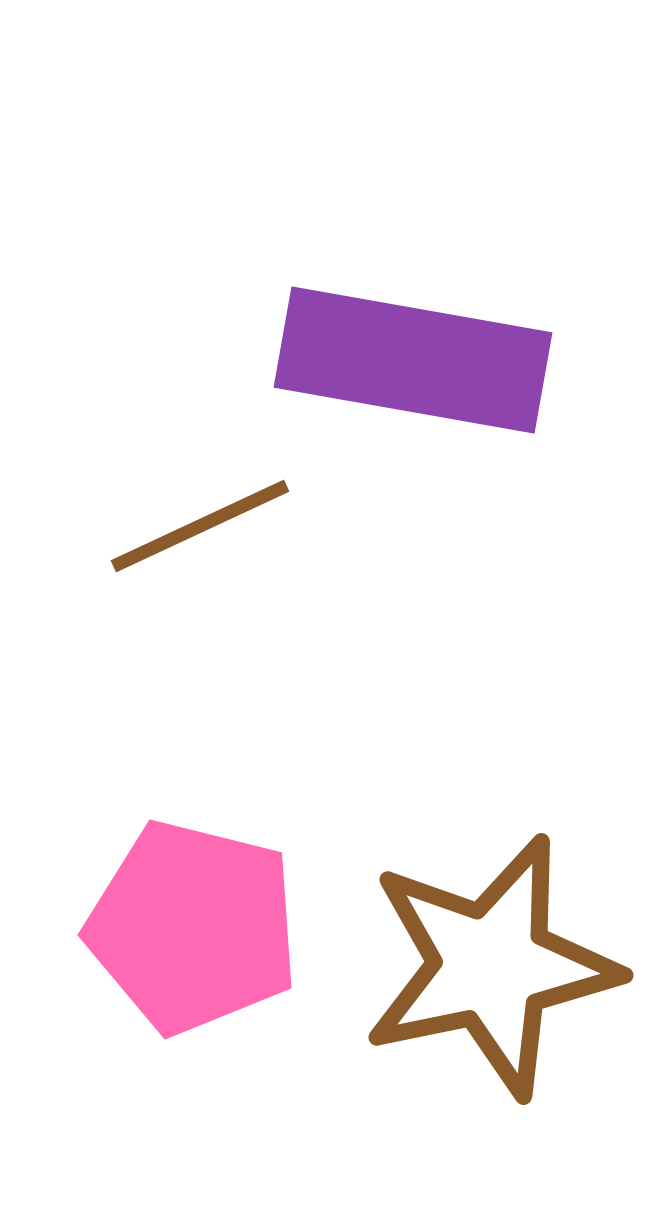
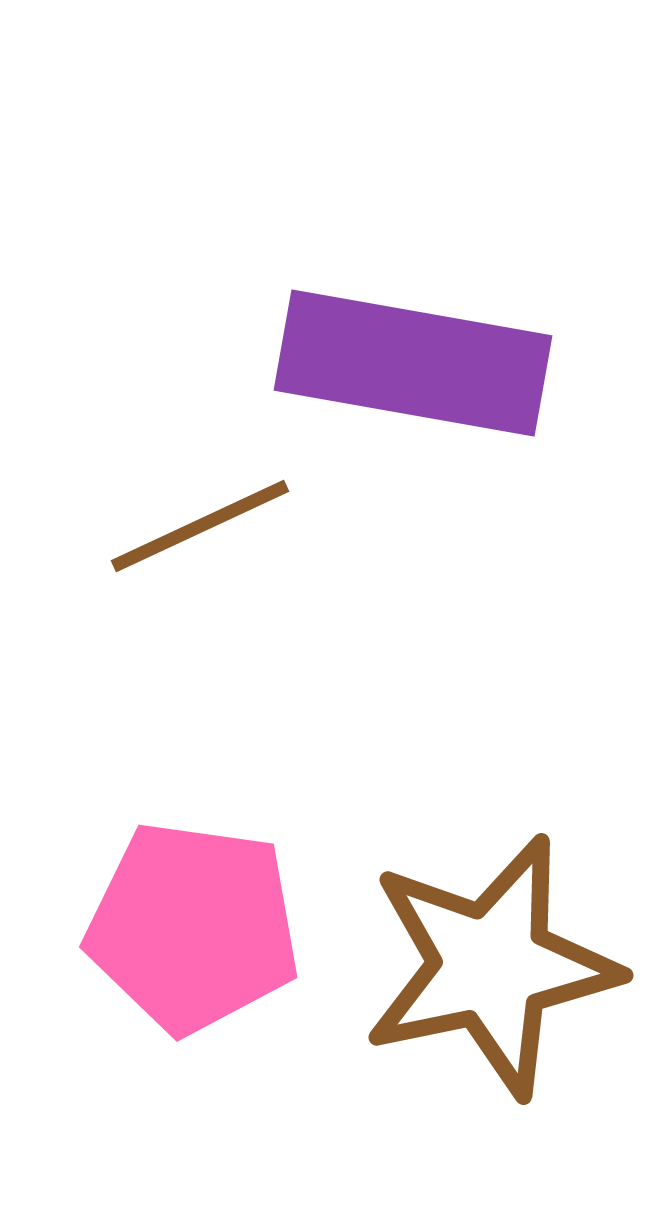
purple rectangle: moved 3 px down
pink pentagon: rotated 6 degrees counterclockwise
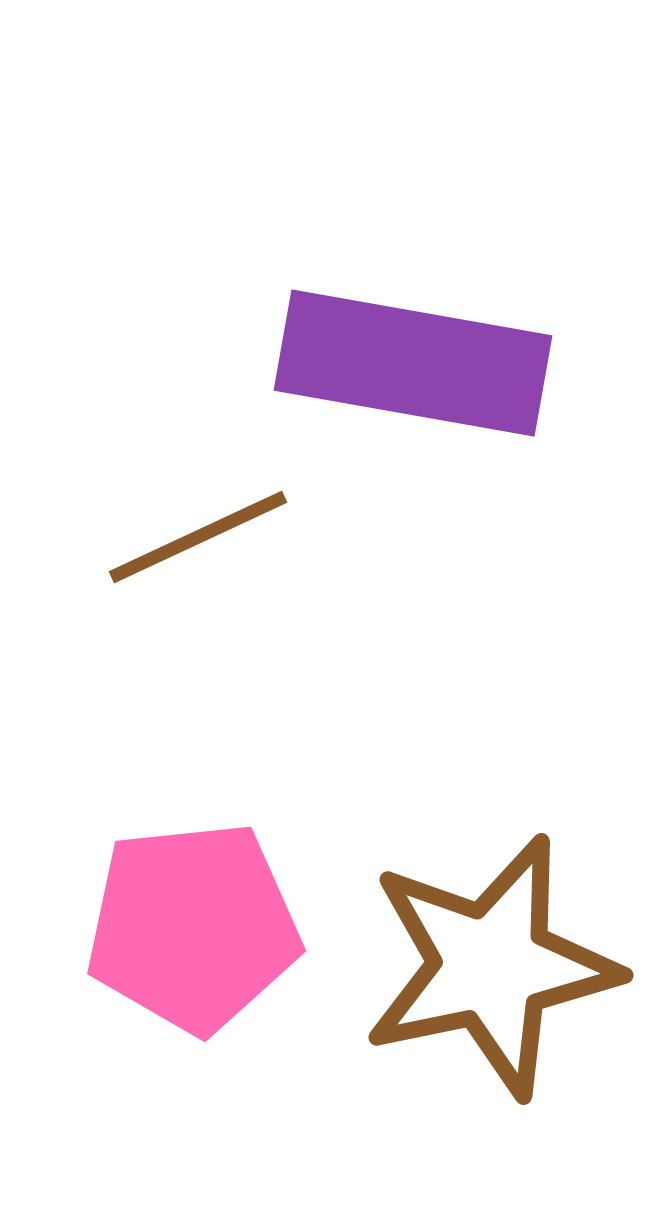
brown line: moved 2 px left, 11 px down
pink pentagon: rotated 14 degrees counterclockwise
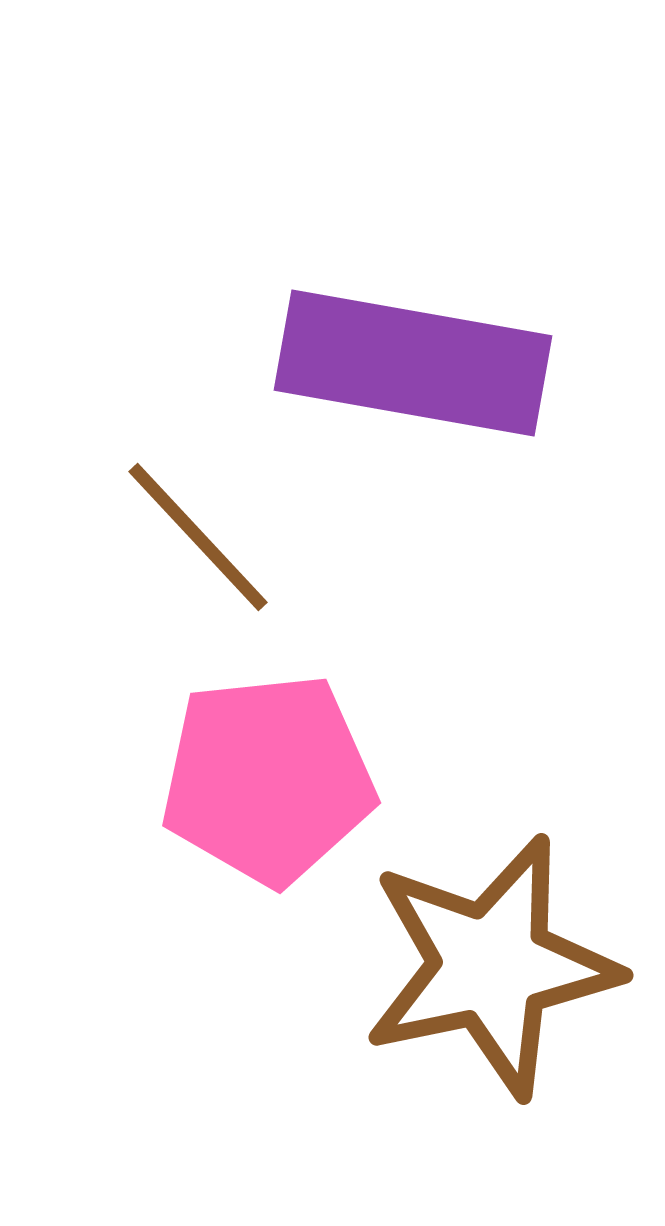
brown line: rotated 72 degrees clockwise
pink pentagon: moved 75 px right, 148 px up
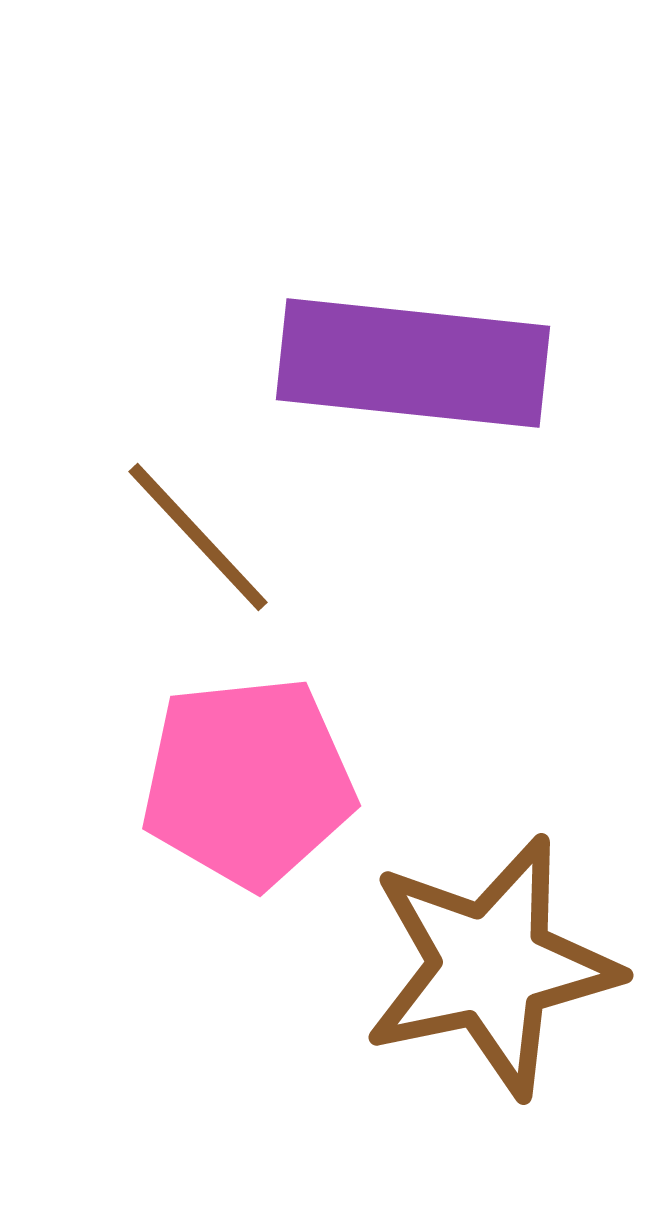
purple rectangle: rotated 4 degrees counterclockwise
pink pentagon: moved 20 px left, 3 px down
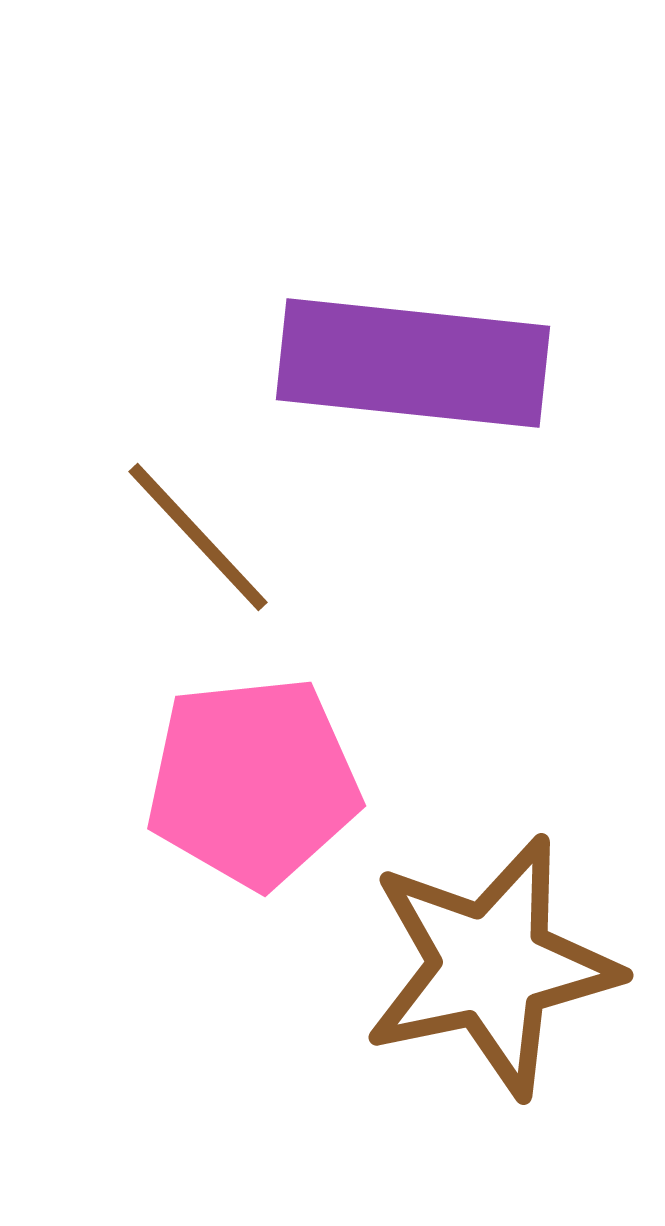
pink pentagon: moved 5 px right
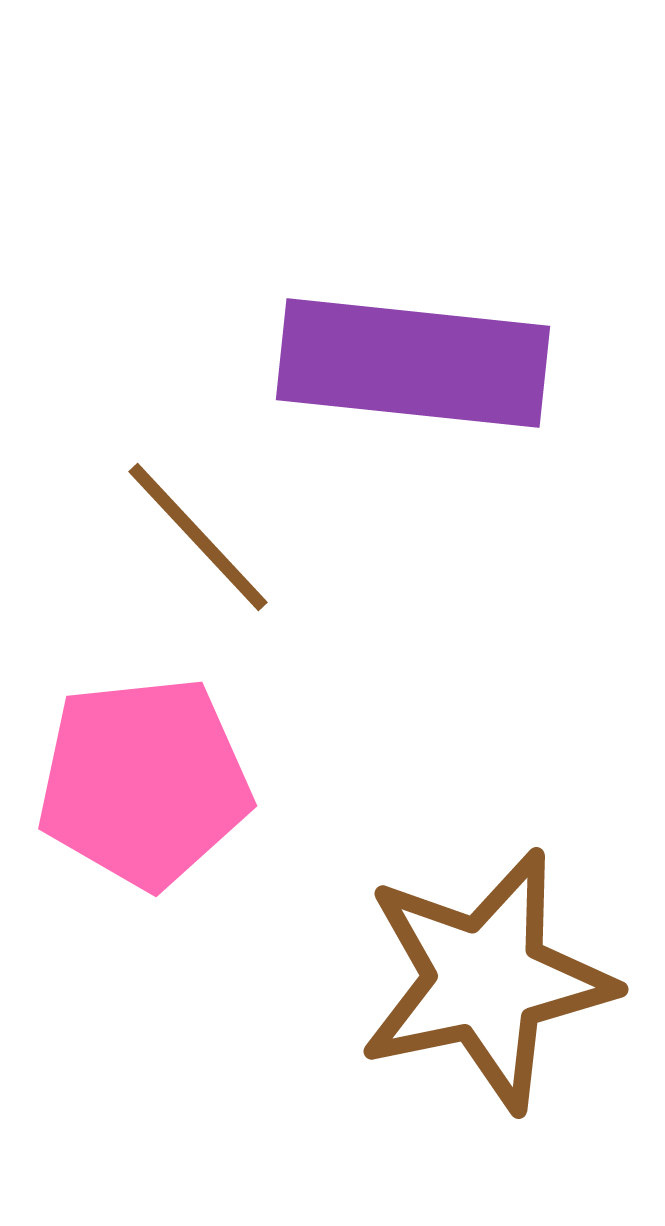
pink pentagon: moved 109 px left
brown star: moved 5 px left, 14 px down
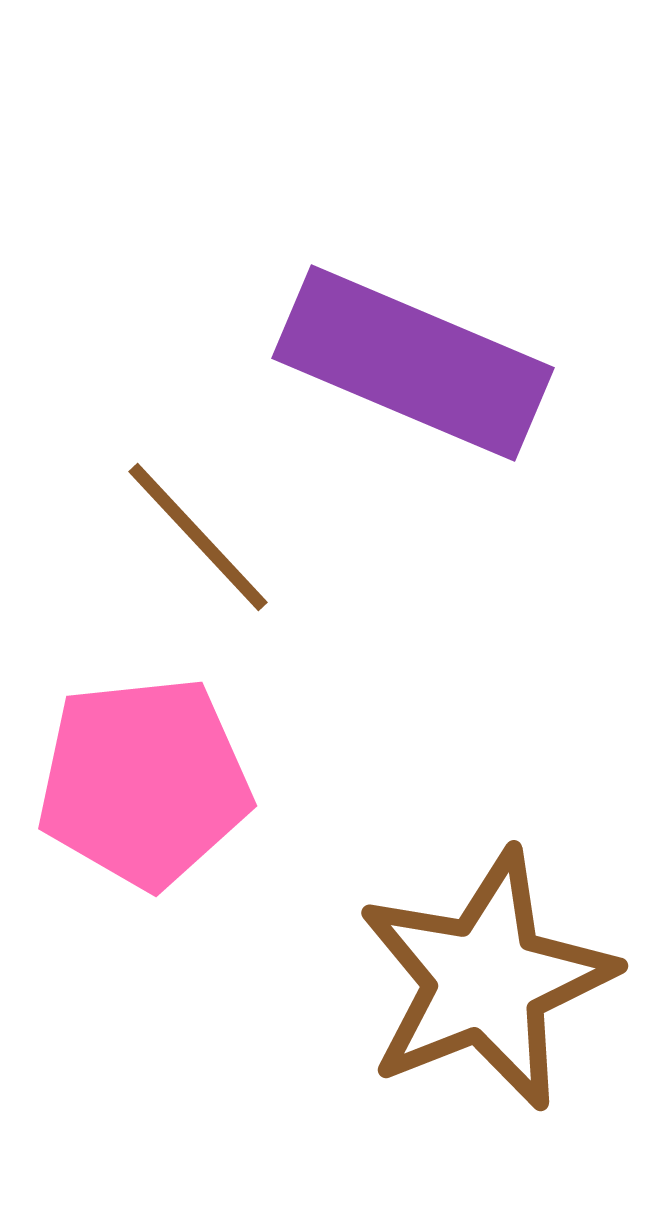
purple rectangle: rotated 17 degrees clockwise
brown star: rotated 10 degrees counterclockwise
